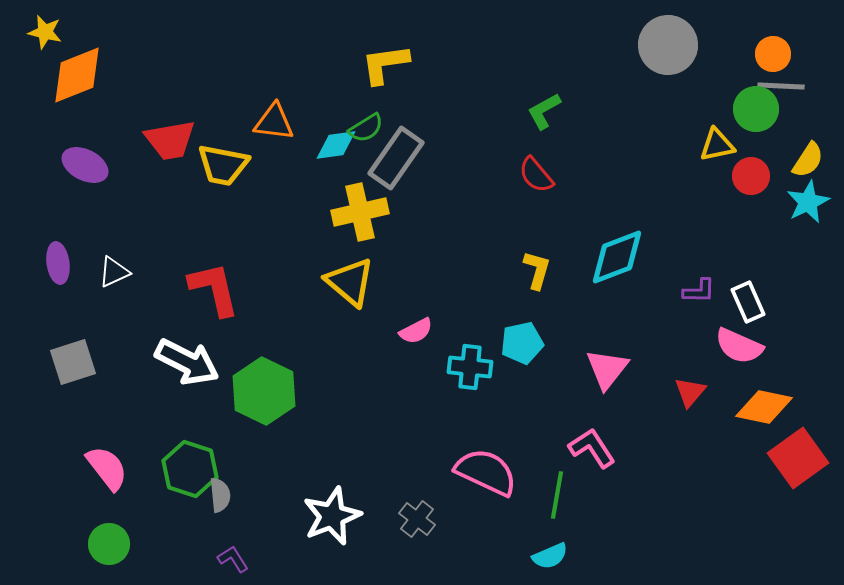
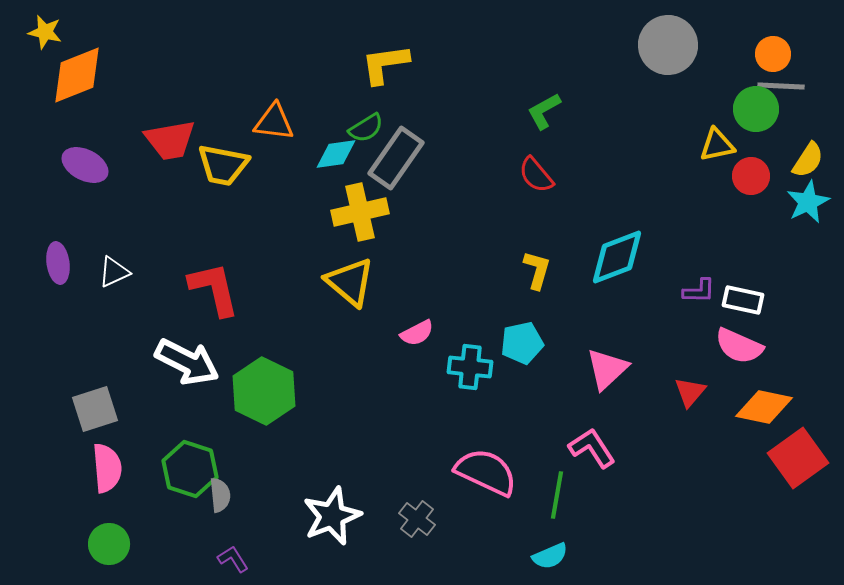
cyan diamond at (336, 145): moved 9 px down
white rectangle at (748, 302): moved 5 px left, 2 px up; rotated 54 degrees counterclockwise
pink semicircle at (416, 331): moved 1 px right, 2 px down
gray square at (73, 362): moved 22 px right, 47 px down
pink triangle at (607, 369): rotated 9 degrees clockwise
pink semicircle at (107, 468): rotated 33 degrees clockwise
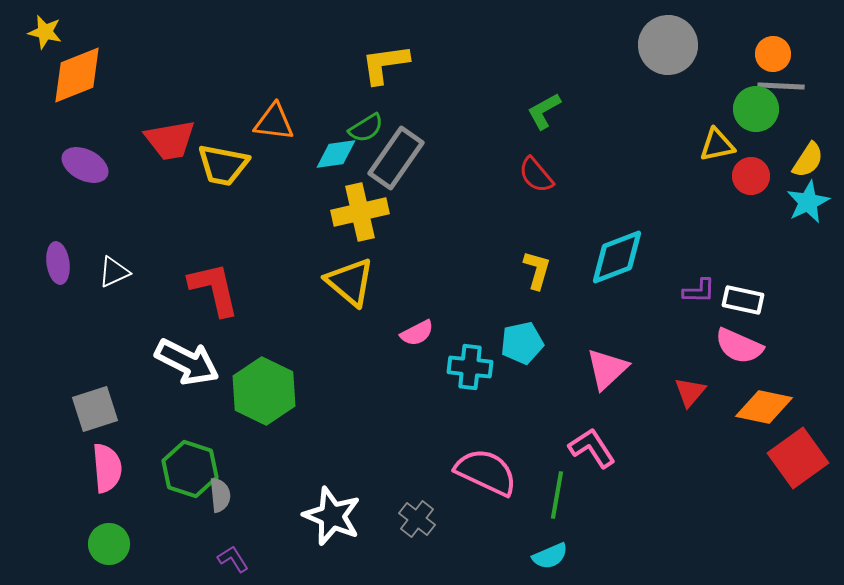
white star at (332, 516): rotated 28 degrees counterclockwise
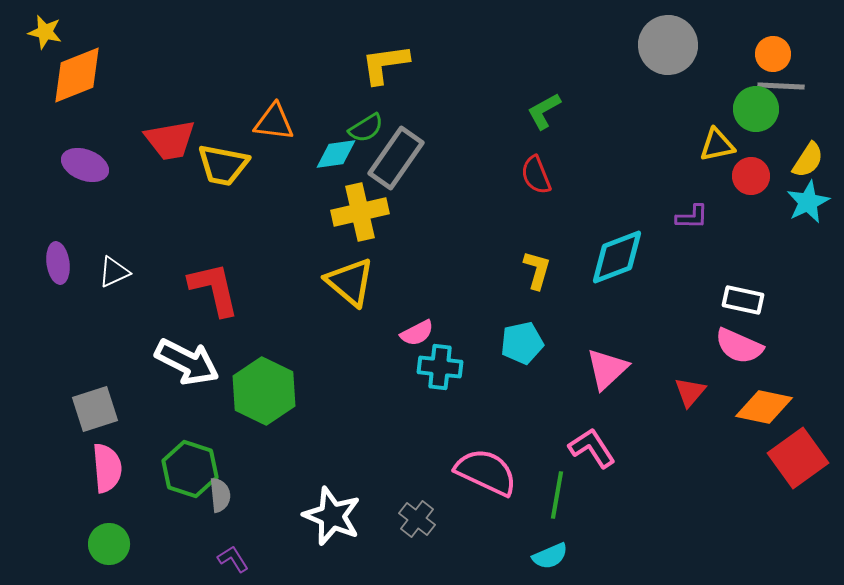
purple ellipse at (85, 165): rotated 6 degrees counterclockwise
red semicircle at (536, 175): rotated 18 degrees clockwise
purple L-shape at (699, 291): moved 7 px left, 74 px up
cyan cross at (470, 367): moved 30 px left
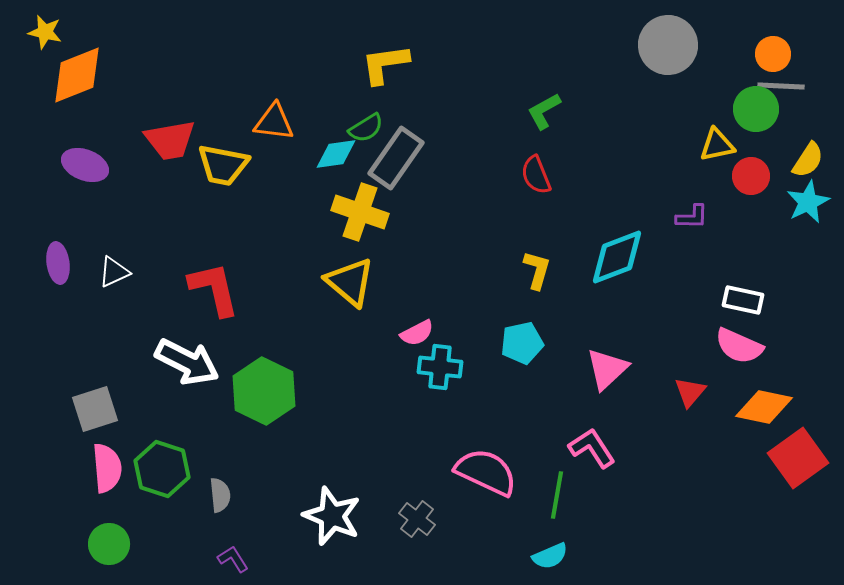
yellow cross at (360, 212): rotated 32 degrees clockwise
green hexagon at (190, 469): moved 28 px left
